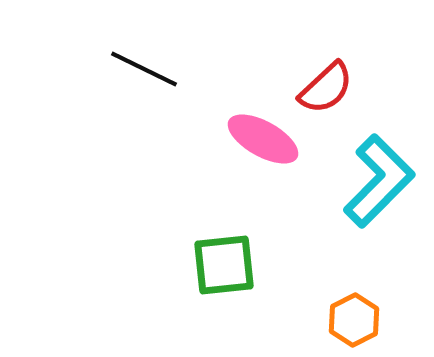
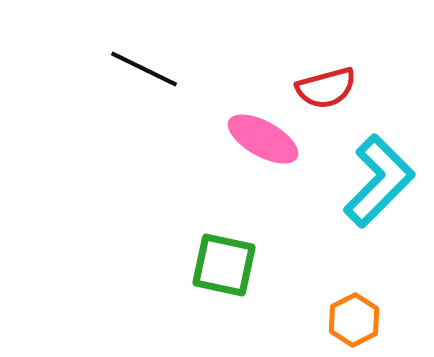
red semicircle: rotated 28 degrees clockwise
green square: rotated 18 degrees clockwise
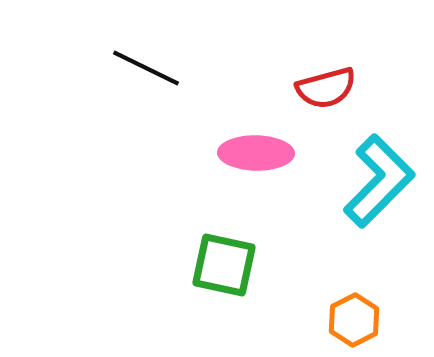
black line: moved 2 px right, 1 px up
pink ellipse: moved 7 px left, 14 px down; rotated 28 degrees counterclockwise
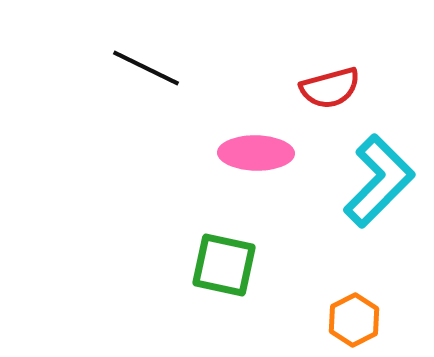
red semicircle: moved 4 px right
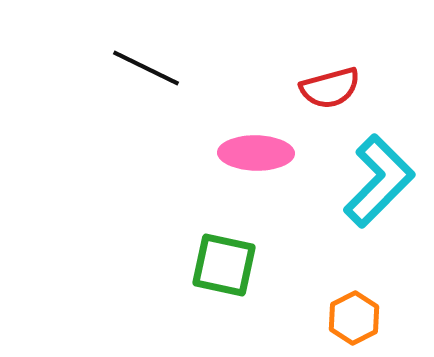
orange hexagon: moved 2 px up
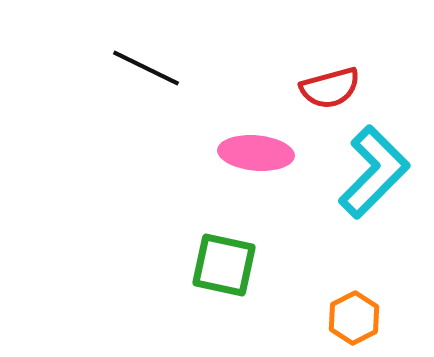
pink ellipse: rotated 4 degrees clockwise
cyan L-shape: moved 5 px left, 9 px up
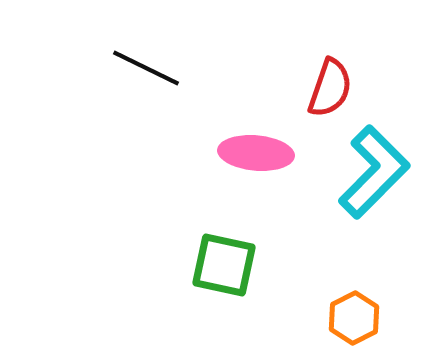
red semicircle: rotated 56 degrees counterclockwise
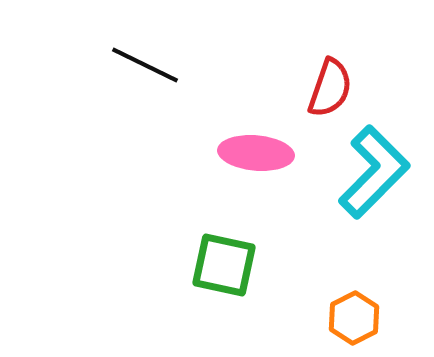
black line: moved 1 px left, 3 px up
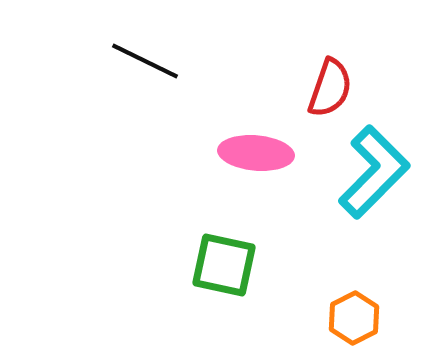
black line: moved 4 px up
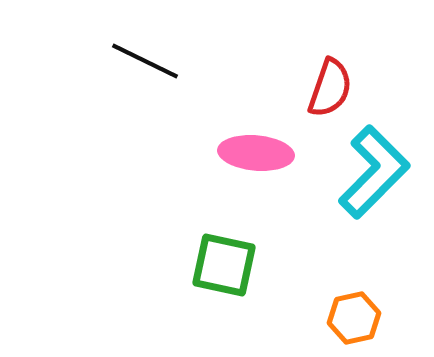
orange hexagon: rotated 15 degrees clockwise
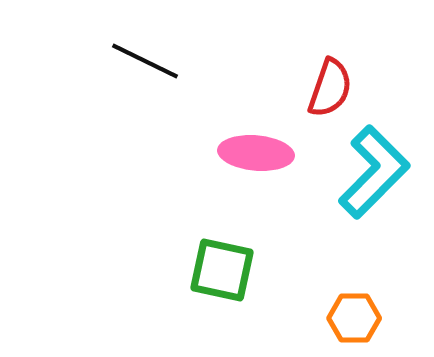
green square: moved 2 px left, 5 px down
orange hexagon: rotated 12 degrees clockwise
